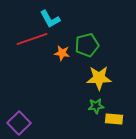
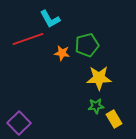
red line: moved 4 px left
yellow rectangle: rotated 54 degrees clockwise
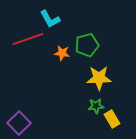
yellow rectangle: moved 2 px left
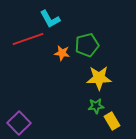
yellow rectangle: moved 2 px down
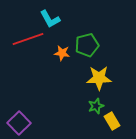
green star: rotated 14 degrees counterclockwise
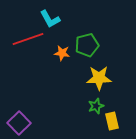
yellow rectangle: rotated 18 degrees clockwise
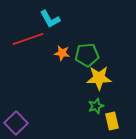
green pentagon: moved 10 px down; rotated 10 degrees clockwise
purple square: moved 3 px left
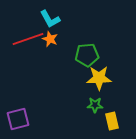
orange star: moved 12 px left, 14 px up; rotated 14 degrees clockwise
green star: moved 1 px left, 1 px up; rotated 21 degrees clockwise
purple square: moved 2 px right, 4 px up; rotated 30 degrees clockwise
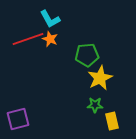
yellow star: moved 1 px right; rotated 25 degrees counterclockwise
